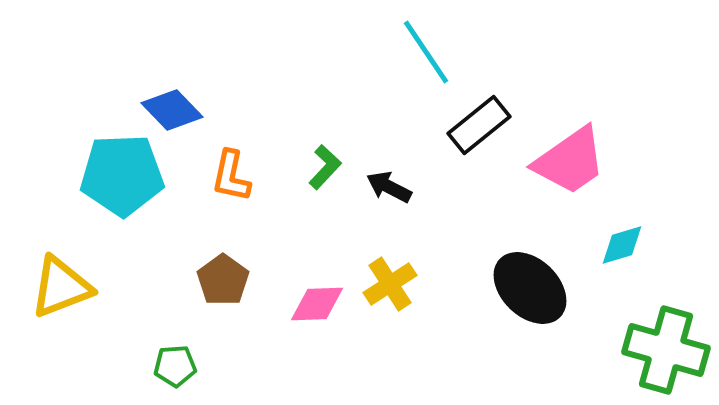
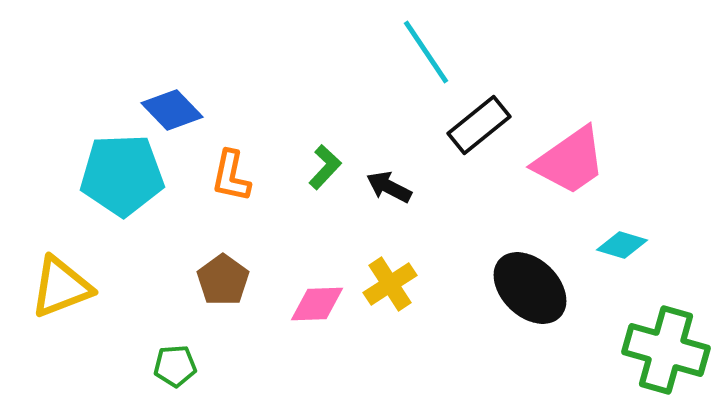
cyan diamond: rotated 33 degrees clockwise
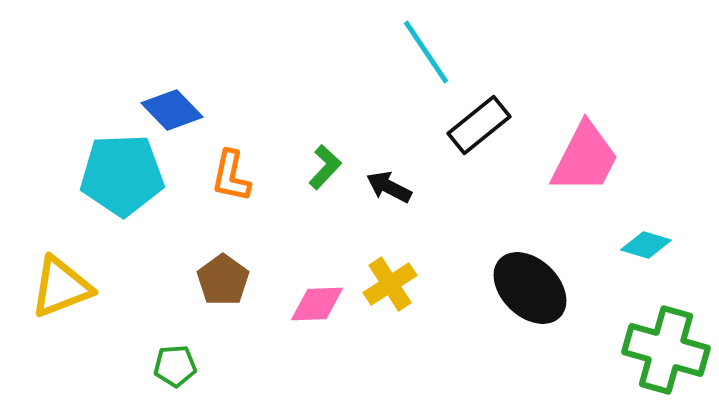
pink trapezoid: moved 15 px right, 3 px up; rotated 28 degrees counterclockwise
cyan diamond: moved 24 px right
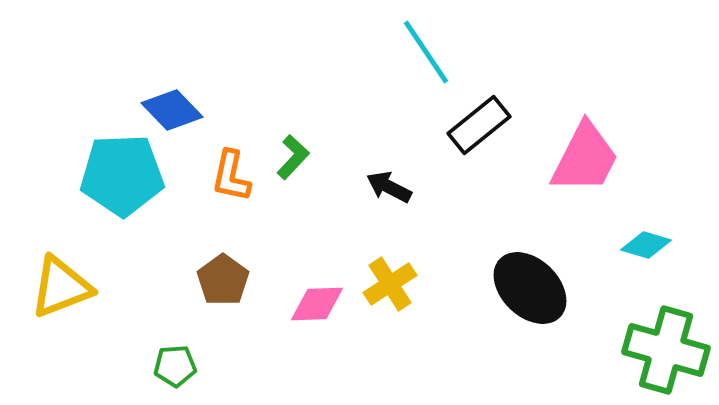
green L-shape: moved 32 px left, 10 px up
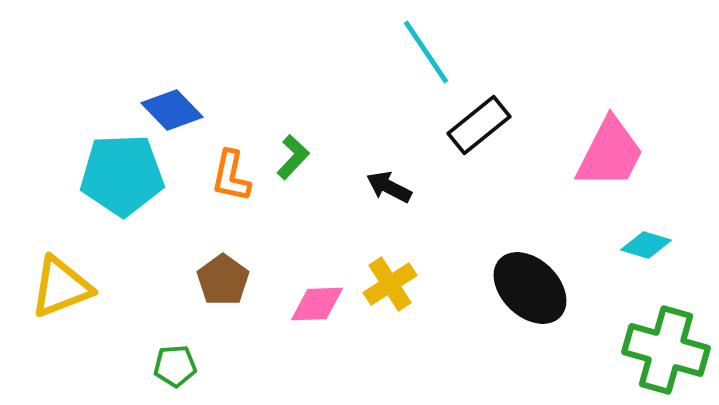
pink trapezoid: moved 25 px right, 5 px up
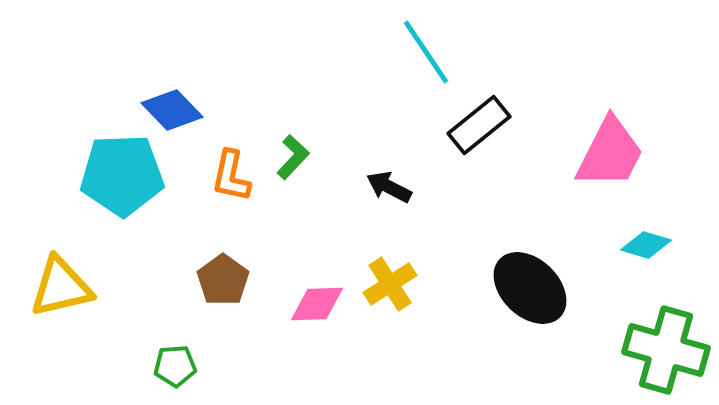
yellow triangle: rotated 8 degrees clockwise
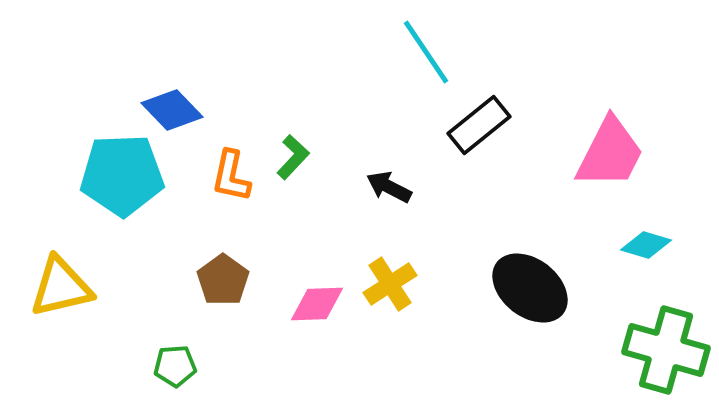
black ellipse: rotated 6 degrees counterclockwise
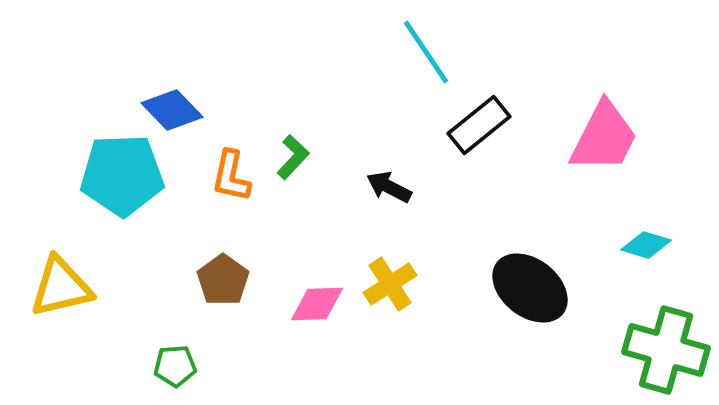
pink trapezoid: moved 6 px left, 16 px up
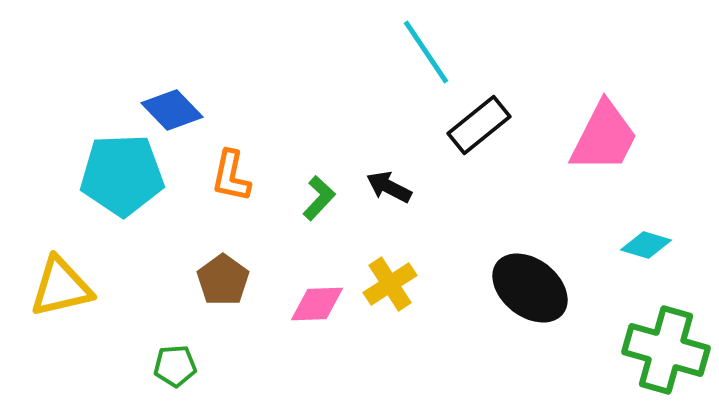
green L-shape: moved 26 px right, 41 px down
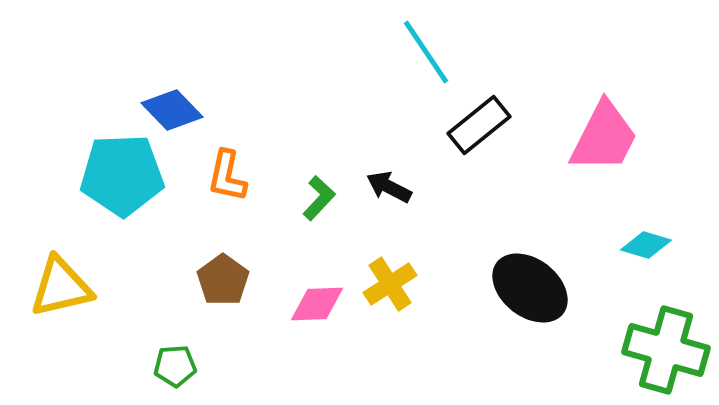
orange L-shape: moved 4 px left
